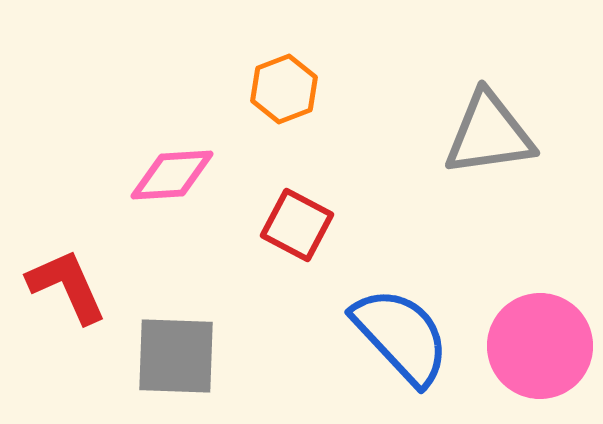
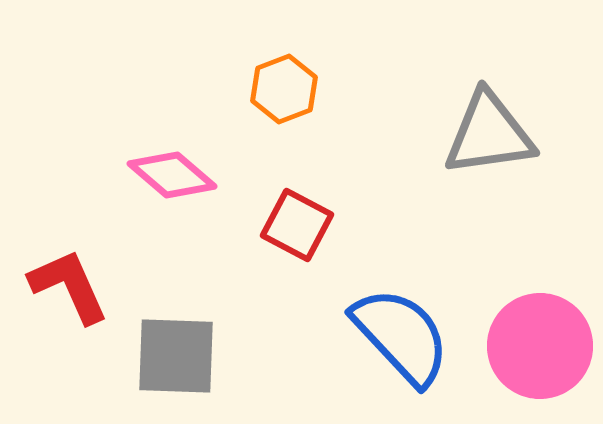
pink diamond: rotated 44 degrees clockwise
red L-shape: moved 2 px right
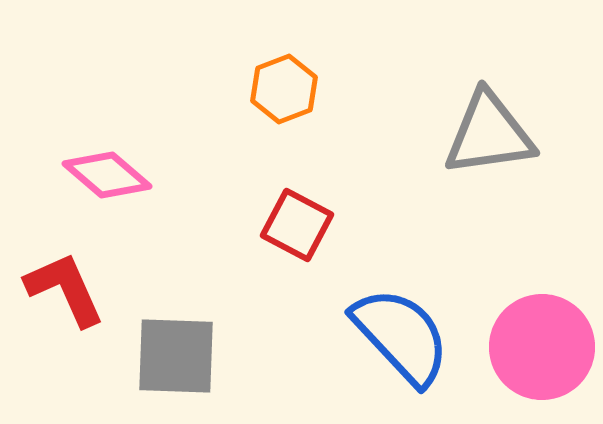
pink diamond: moved 65 px left
red L-shape: moved 4 px left, 3 px down
pink circle: moved 2 px right, 1 px down
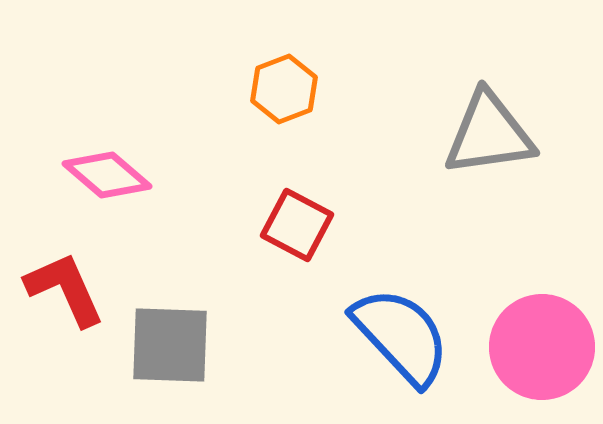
gray square: moved 6 px left, 11 px up
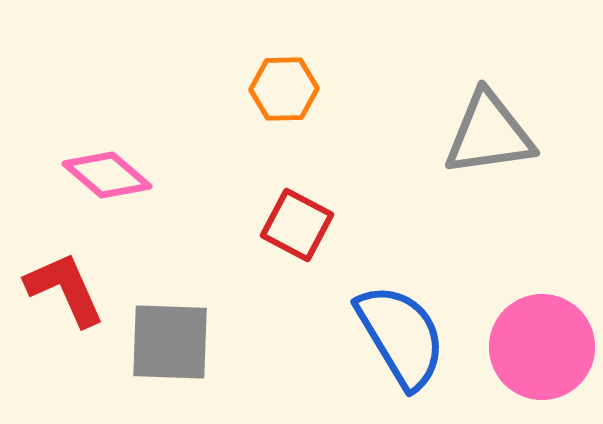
orange hexagon: rotated 20 degrees clockwise
blue semicircle: rotated 12 degrees clockwise
gray square: moved 3 px up
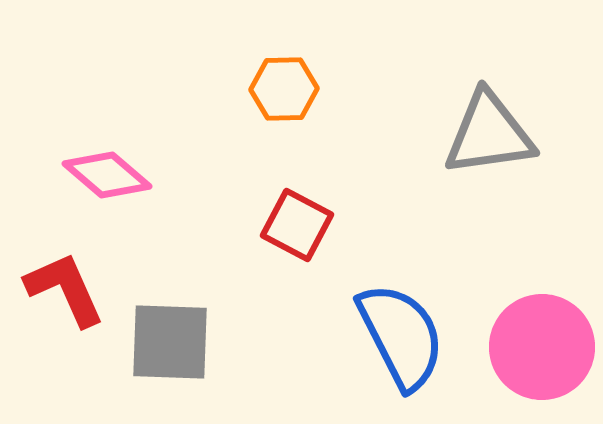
blue semicircle: rotated 4 degrees clockwise
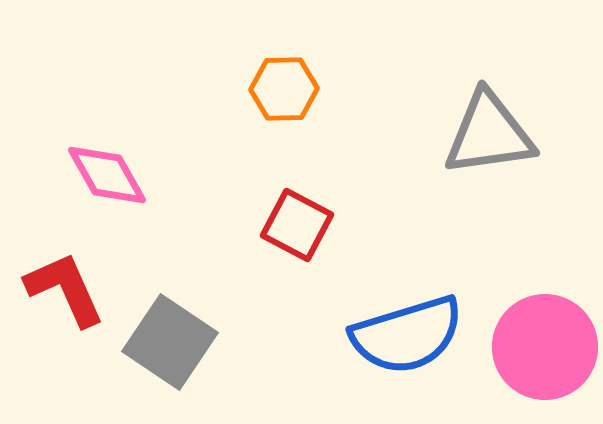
pink diamond: rotated 20 degrees clockwise
blue semicircle: moved 6 px right, 1 px up; rotated 100 degrees clockwise
gray square: rotated 32 degrees clockwise
pink circle: moved 3 px right
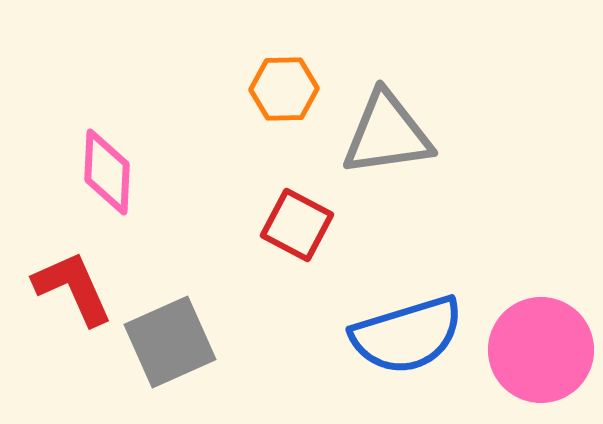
gray triangle: moved 102 px left
pink diamond: moved 3 px up; rotated 32 degrees clockwise
red L-shape: moved 8 px right, 1 px up
gray square: rotated 32 degrees clockwise
pink circle: moved 4 px left, 3 px down
